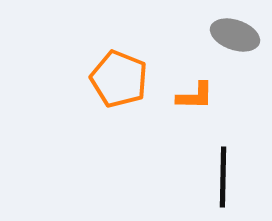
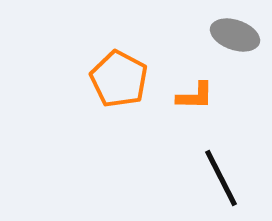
orange pentagon: rotated 6 degrees clockwise
black line: moved 2 px left, 1 px down; rotated 28 degrees counterclockwise
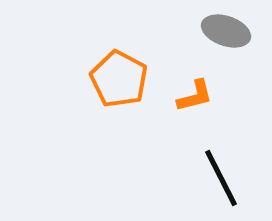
gray ellipse: moved 9 px left, 4 px up
orange L-shape: rotated 15 degrees counterclockwise
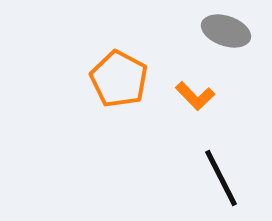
orange L-shape: rotated 60 degrees clockwise
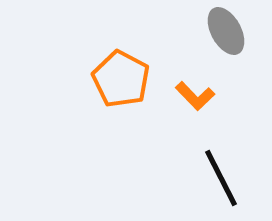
gray ellipse: rotated 42 degrees clockwise
orange pentagon: moved 2 px right
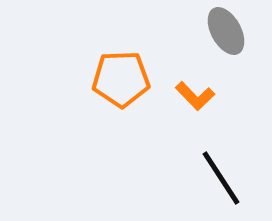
orange pentagon: rotated 30 degrees counterclockwise
black line: rotated 6 degrees counterclockwise
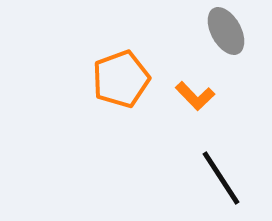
orange pentagon: rotated 18 degrees counterclockwise
